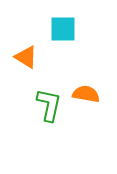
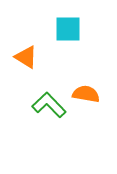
cyan square: moved 5 px right
green L-shape: rotated 56 degrees counterclockwise
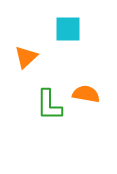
orange triangle: rotated 45 degrees clockwise
green L-shape: rotated 136 degrees counterclockwise
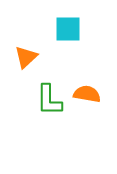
orange semicircle: moved 1 px right
green L-shape: moved 5 px up
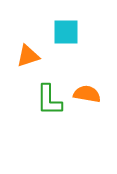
cyan square: moved 2 px left, 3 px down
orange triangle: moved 2 px right, 1 px up; rotated 25 degrees clockwise
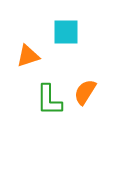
orange semicircle: moved 2 px left, 2 px up; rotated 68 degrees counterclockwise
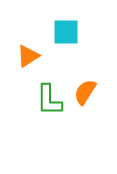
orange triangle: rotated 15 degrees counterclockwise
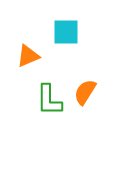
orange triangle: rotated 10 degrees clockwise
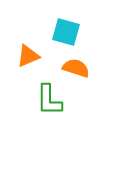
cyan square: rotated 16 degrees clockwise
orange semicircle: moved 9 px left, 24 px up; rotated 76 degrees clockwise
